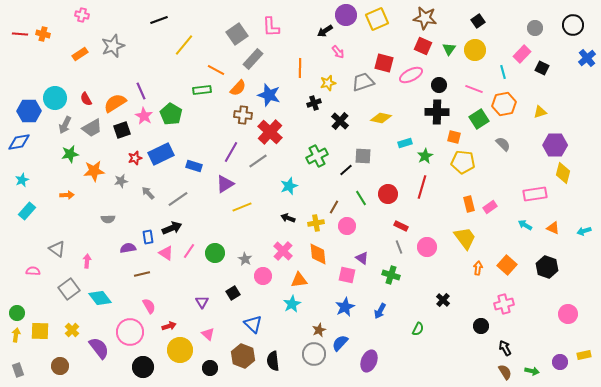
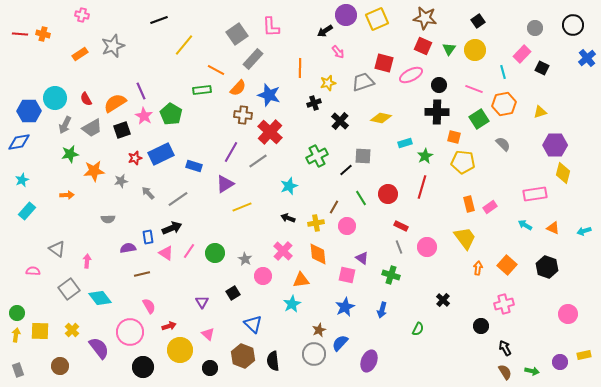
orange triangle at (299, 280): moved 2 px right
blue arrow at (380, 311): moved 2 px right, 1 px up; rotated 14 degrees counterclockwise
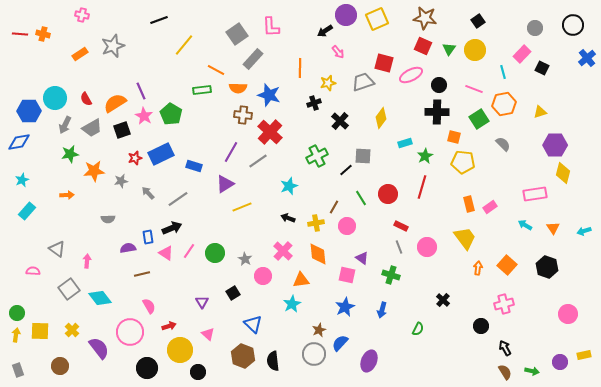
orange semicircle at (238, 88): rotated 48 degrees clockwise
yellow diamond at (381, 118): rotated 65 degrees counterclockwise
orange triangle at (553, 228): rotated 32 degrees clockwise
black circle at (143, 367): moved 4 px right, 1 px down
black circle at (210, 368): moved 12 px left, 4 px down
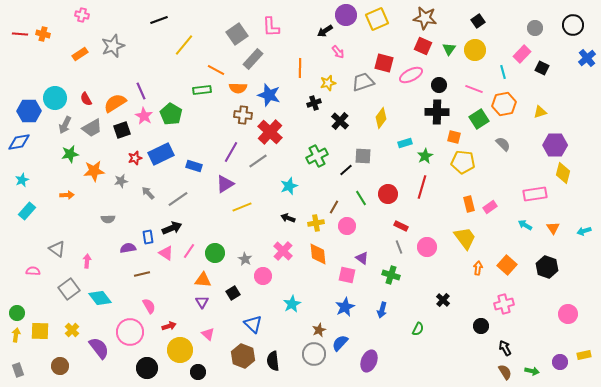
orange triangle at (301, 280): moved 98 px left; rotated 12 degrees clockwise
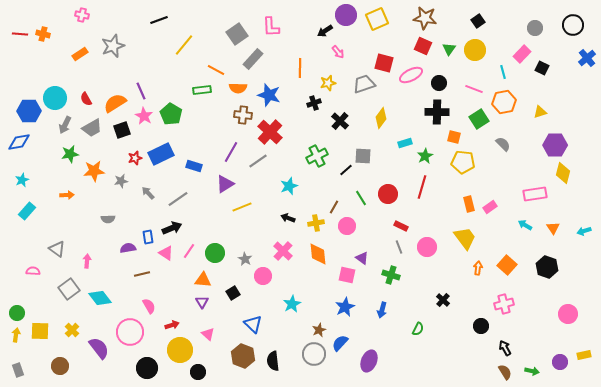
gray trapezoid at (363, 82): moved 1 px right, 2 px down
black circle at (439, 85): moved 2 px up
orange hexagon at (504, 104): moved 2 px up
red arrow at (169, 326): moved 3 px right, 1 px up
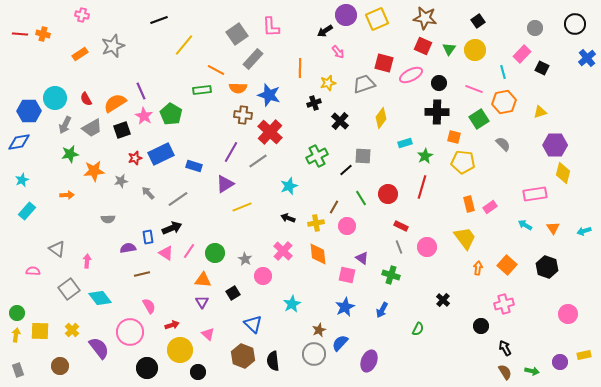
black circle at (573, 25): moved 2 px right, 1 px up
blue arrow at (382, 310): rotated 14 degrees clockwise
